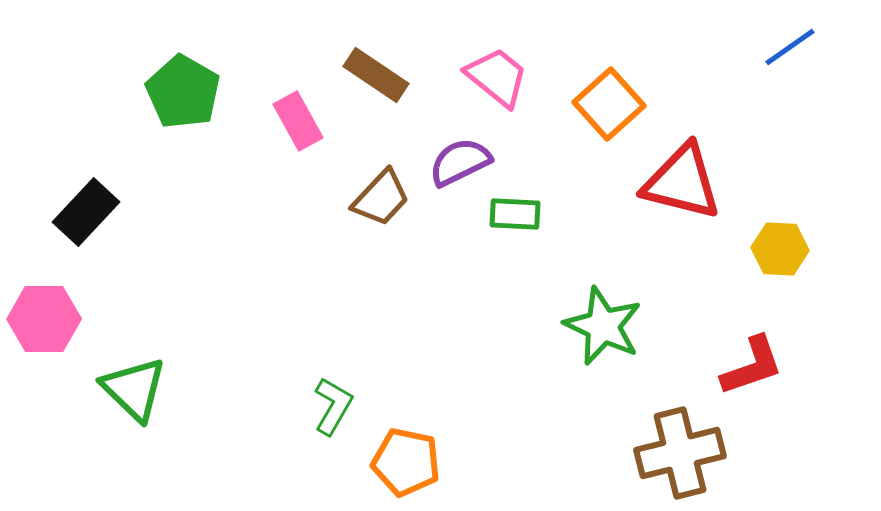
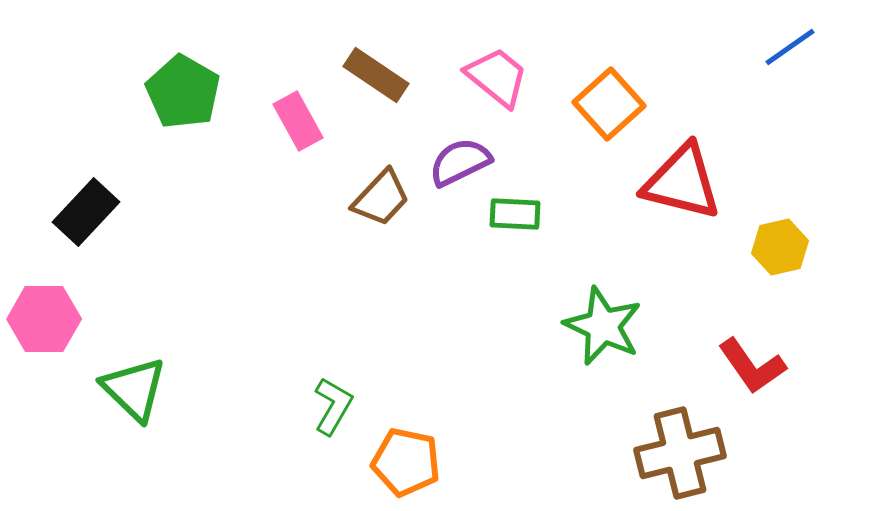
yellow hexagon: moved 2 px up; rotated 16 degrees counterclockwise
red L-shape: rotated 74 degrees clockwise
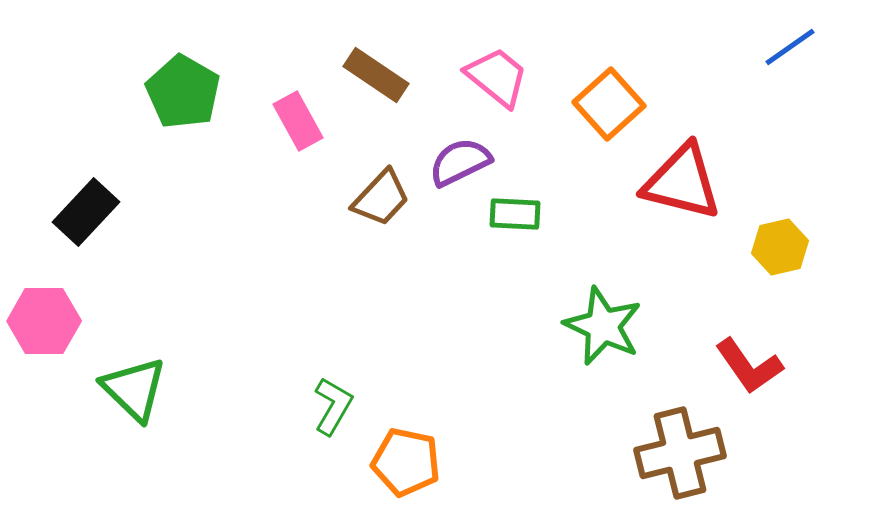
pink hexagon: moved 2 px down
red L-shape: moved 3 px left
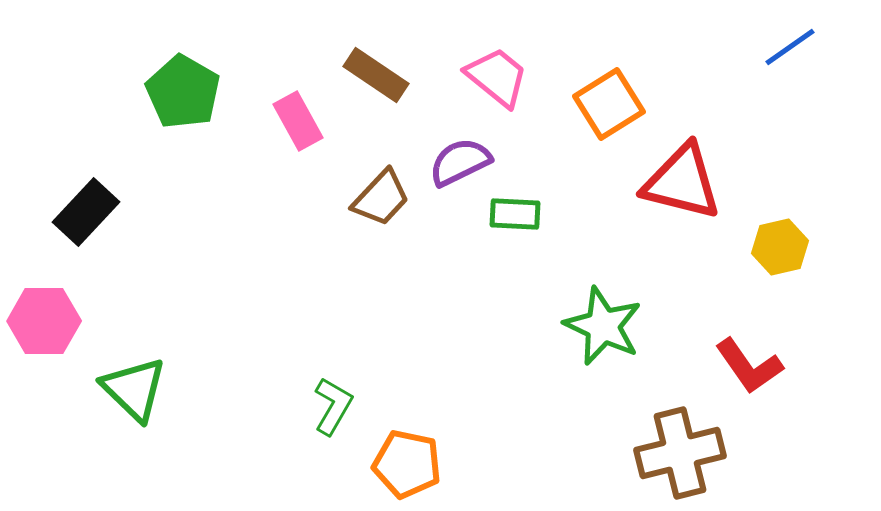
orange square: rotated 10 degrees clockwise
orange pentagon: moved 1 px right, 2 px down
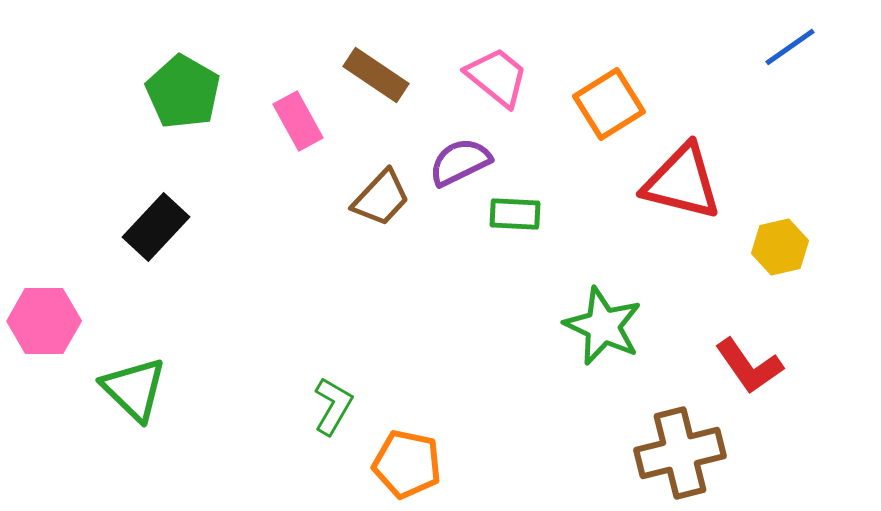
black rectangle: moved 70 px right, 15 px down
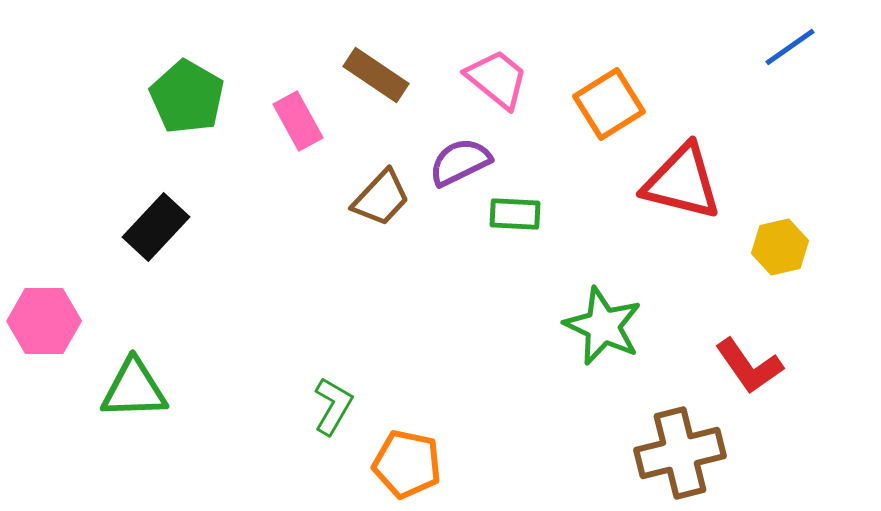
pink trapezoid: moved 2 px down
green pentagon: moved 4 px right, 5 px down
green triangle: rotated 46 degrees counterclockwise
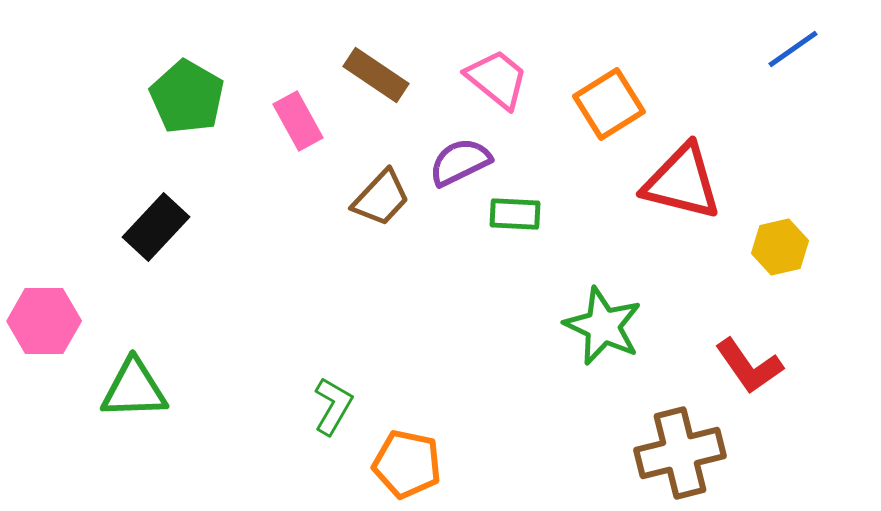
blue line: moved 3 px right, 2 px down
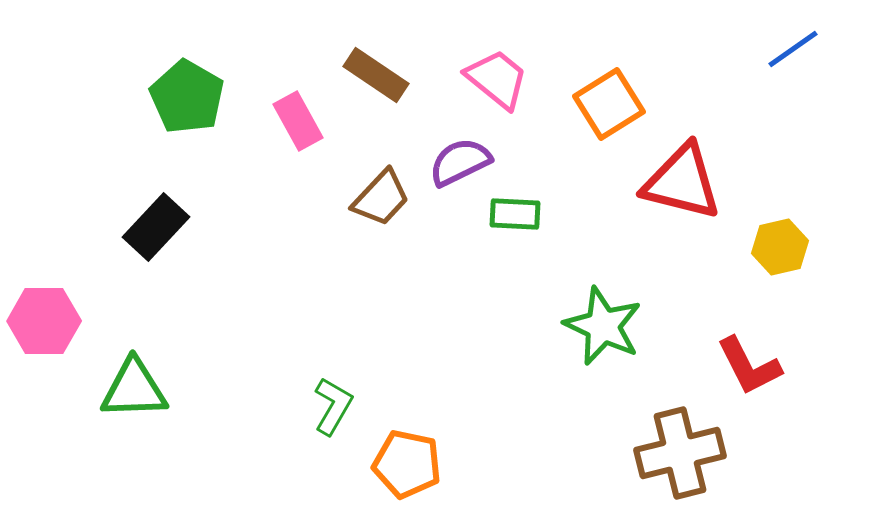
red L-shape: rotated 8 degrees clockwise
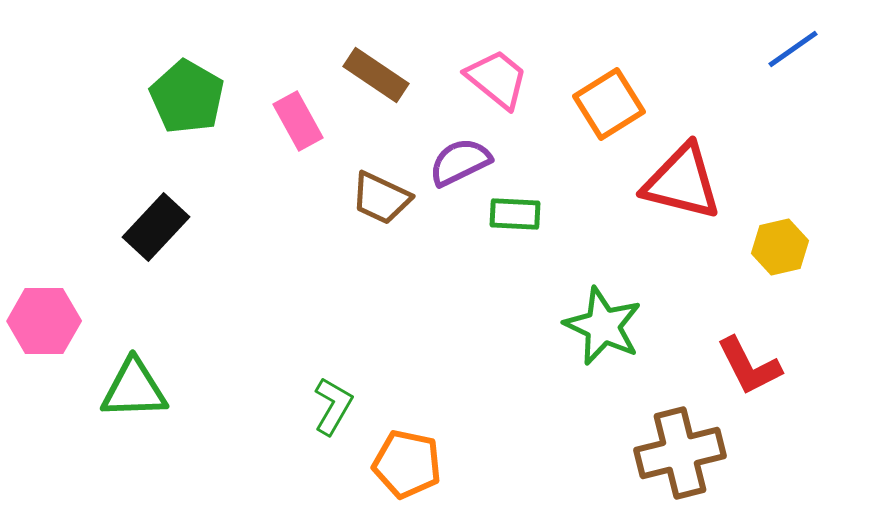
brown trapezoid: rotated 72 degrees clockwise
